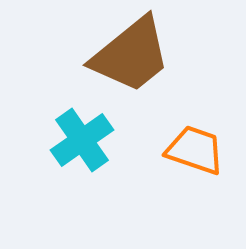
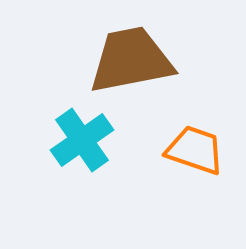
brown trapezoid: moved 5 px down; rotated 152 degrees counterclockwise
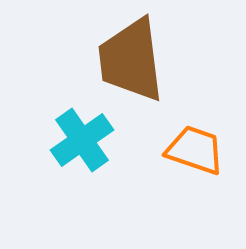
brown trapezoid: rotated 86 degrees counterclockwise
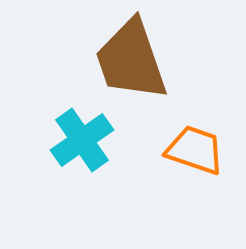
brown trapezoid: rotated 12 degrees counterclockwise
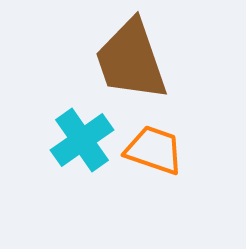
orange trapezoid: moved 41 px left
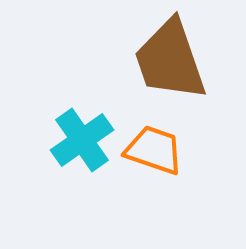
brown trapezoid: moved 39 px right
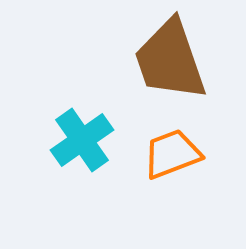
orange trapezoid: moved 18 px right, 4 px down; rotated 40 degrees counterclockwise
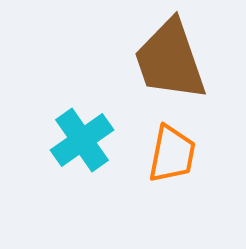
orange trapezoid: rotated 122 degrees clockwise
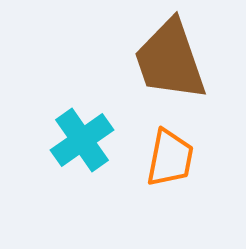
orange trapezoid: moved 2 px left, 4 px down
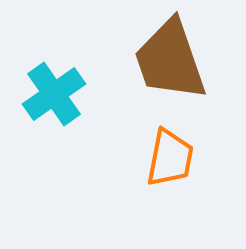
cyan cross: moved 28 px left, 46 px up
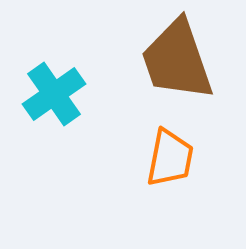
brown trapezoid: moved 7 px right
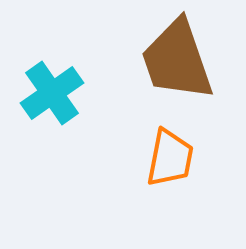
cyan cross: moved 2 px left, 1 px up
